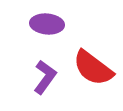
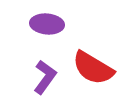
red semicircle: rotated 6 degrees counterclockwise
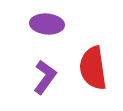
red semicircle: rotated 51 degrees clockwise
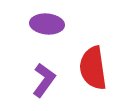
purple L-shape: moved 1 px left, 3 px down
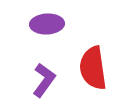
purple ellipse: rotated 8 degrees counterclockwise
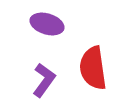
purple ellipse: rotated 20 degrees clockwise
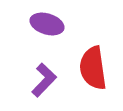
purple L-shape: rotated 8 degrees clockwise
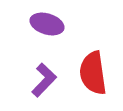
red semicircle: moved 5 px down
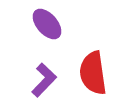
purple ellipse: rotated 32 degrees clockwise
